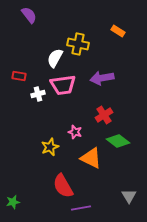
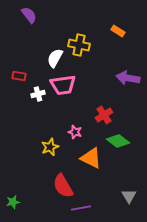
yellow cross: moved 1 px right, 1 px down
purple arrow: moved 26 px right; rotated 20 degrees clockwise
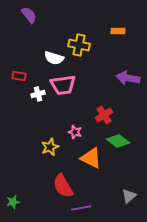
orange rectangle: rotated 32 degrees counterclockwise
white semicircle: moved 1 px left; rotated 102 degrees counterclockwise
gray triangle: rotated 21 degrees clockwise
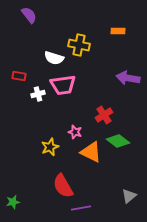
orange triangle: moved 6 px up
